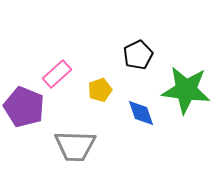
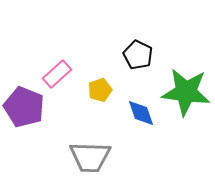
black pentagon: rotated 20 degrees counterclockwise
green star: moved 2 px down
gray trapezoid: moved 15 px right, 11 px down
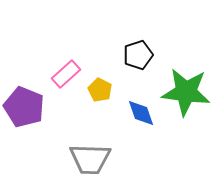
black pentagon: rotated 28 degrees clockwise
pink rectangle: moved 9 px right
yellow pentagon: rotated 25 degrees counterclockwise
gray trapezoid: moved 2 px down
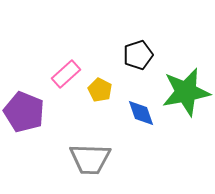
green star: rotated 18 degrees counterclockwise
purple pentagon: moved 5 px down
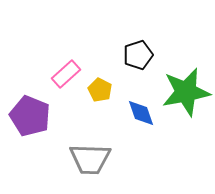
purple pentagon: moved 6 px right, 4 px down
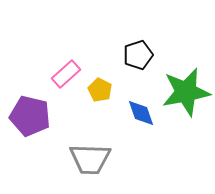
purple pentagon: rotated 9 degrees counterclockwise
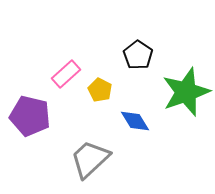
black pentagon: rotated 20 degrees counterclockwise
green star: rotated 9 degrees counterclockwise
blue diamond: moved 6 px left, 8 px down; rotated 12 degrees counterclockwise
gray trapezoid: rotated 135 degrees clockwise
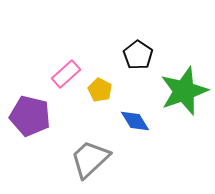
green star: moved 2 px left, 1 px up
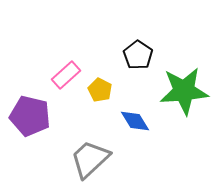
pink rectangle: moved 1 px down
green star: rotated 15 degrees clockwise
